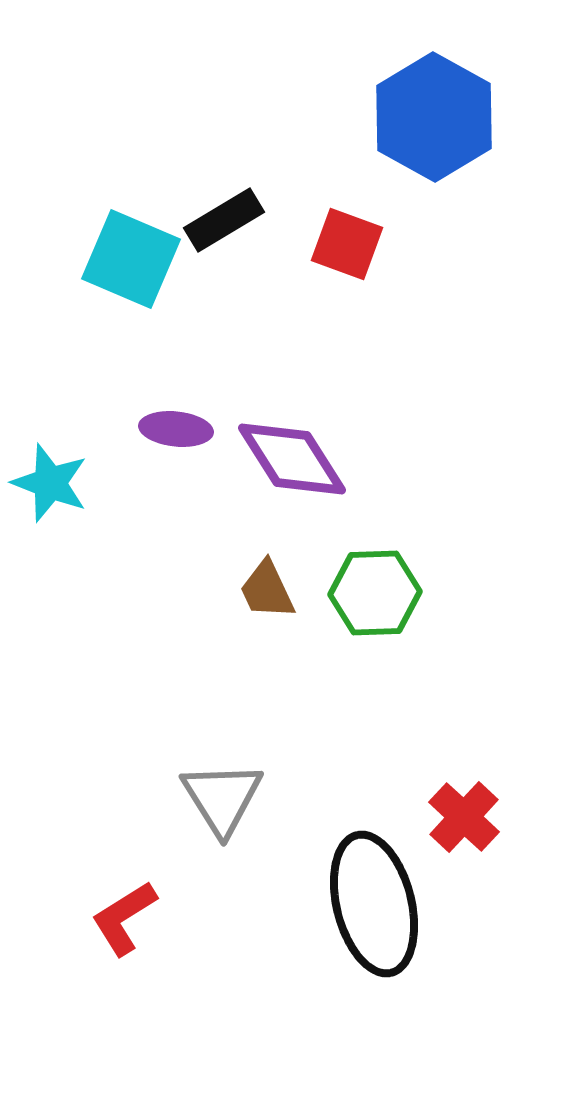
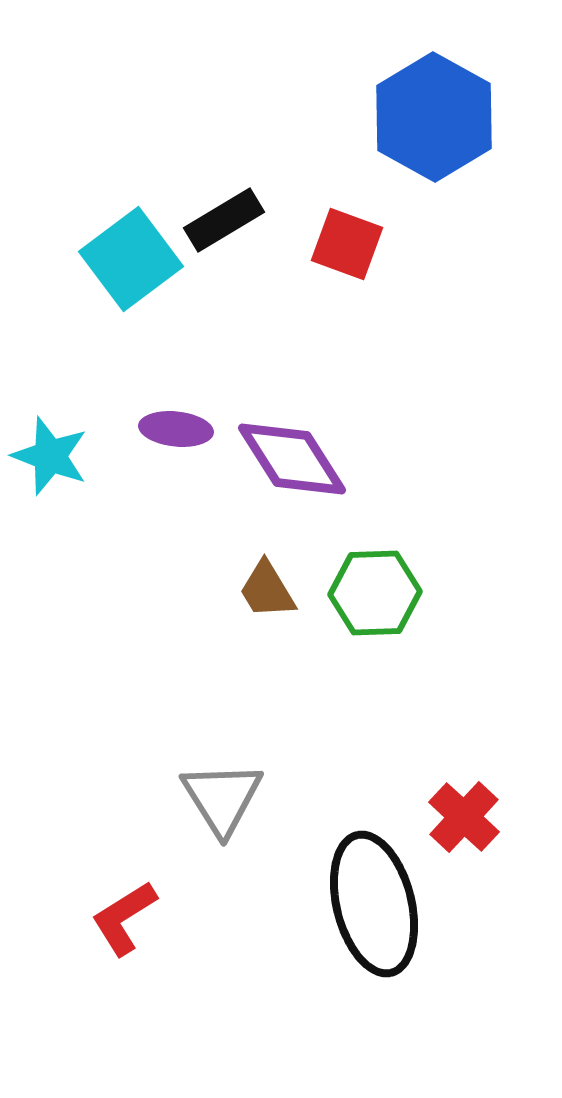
cyan square: rotated 30 degrees clockwise
cyan star: moved 27 px up
brown trapezoid: rotated 6 degrees counterclockwise
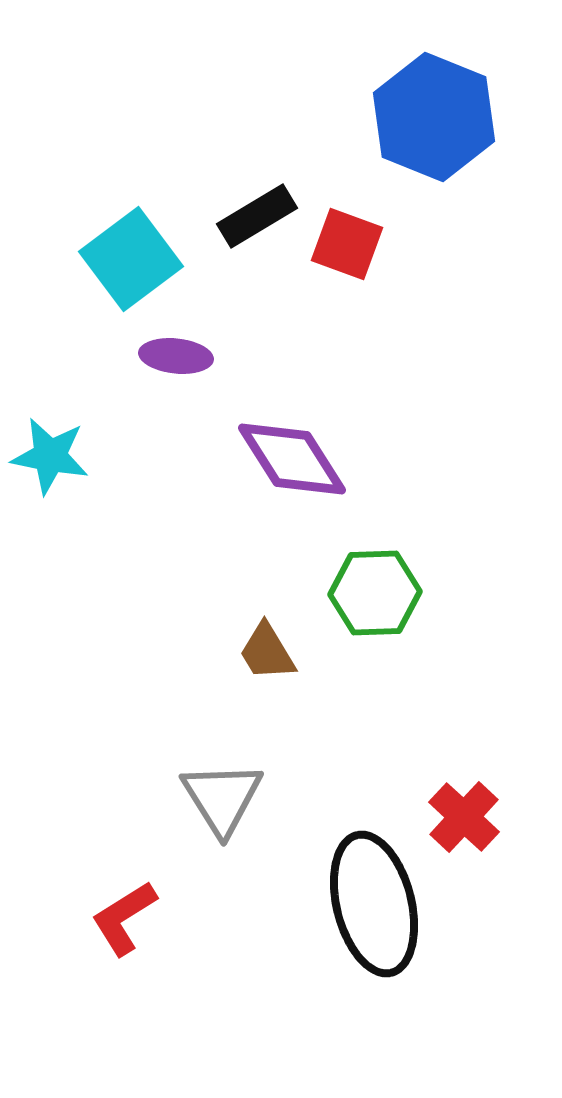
blue hexagon: rotated 7 degrees counterclockwise
black rectangle: moved 33 px right, 4 px up
purple ellipse: moved 73 px up
cyan star: rotated 10 degrees counterclockwise
brown trapezoid: moved 62 px down
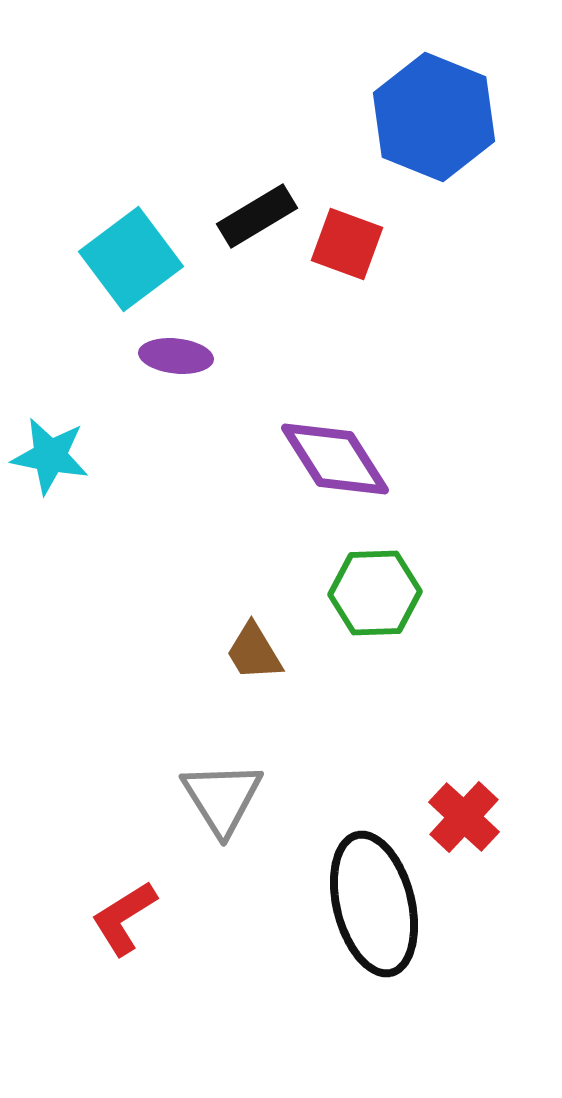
purple diamond: moved 43 px right
brown trapezoid: moved 13 px left
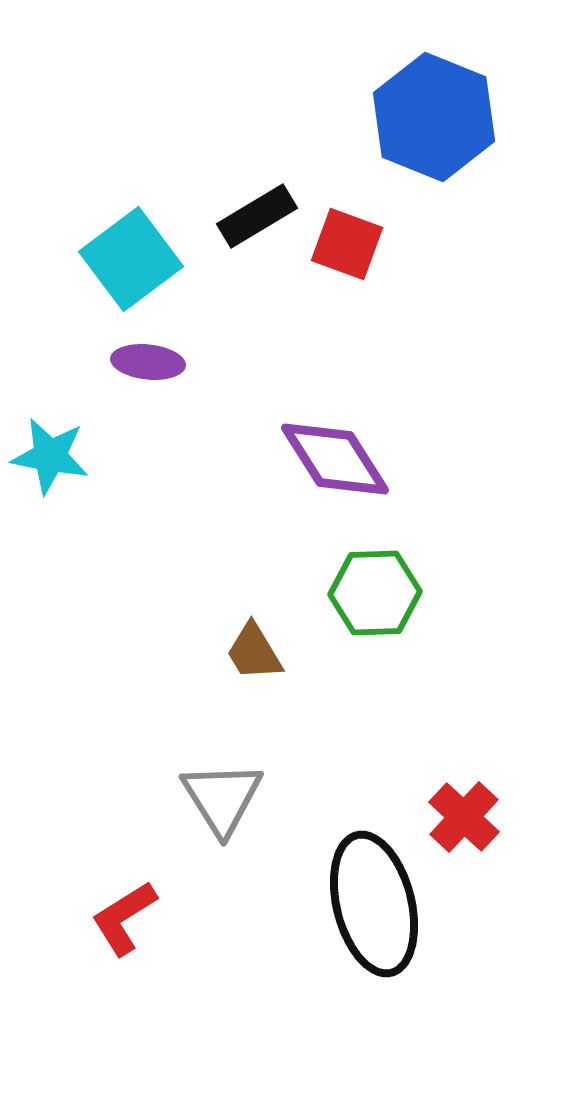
purple ellipse: moved 28 px left, 6 px down
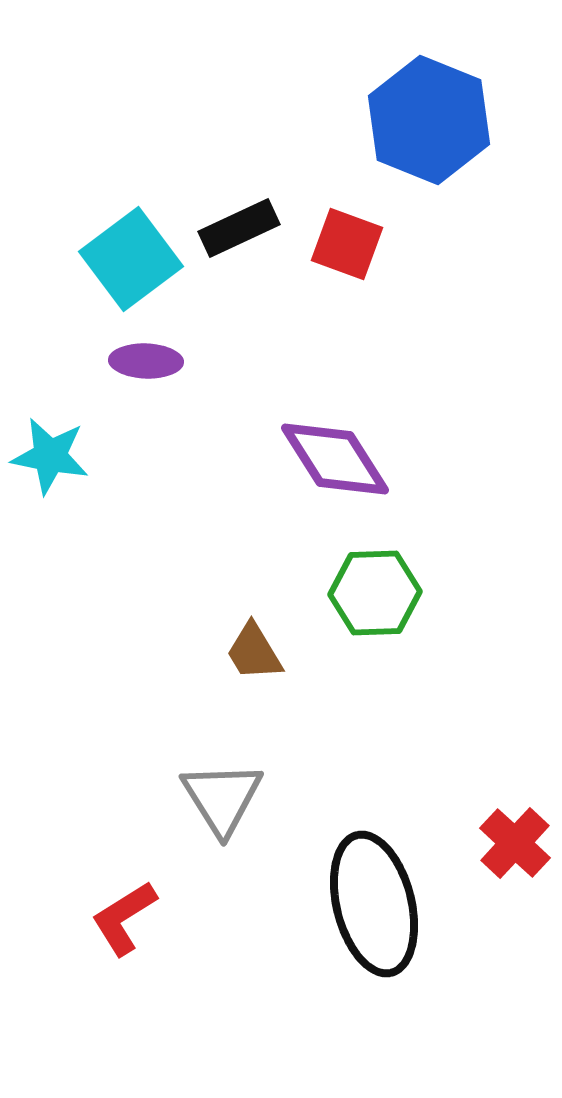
blue hexagon: moved 5 px left, 3 px down
black rectangle: moved 18 px left, 12 px down; rotated 6 degrees clockwise
purple ellipse: moved 2 px left, 1 px up; rotated 4 degrees counterclockwise
red cross: moved 51 px right, 26 px down
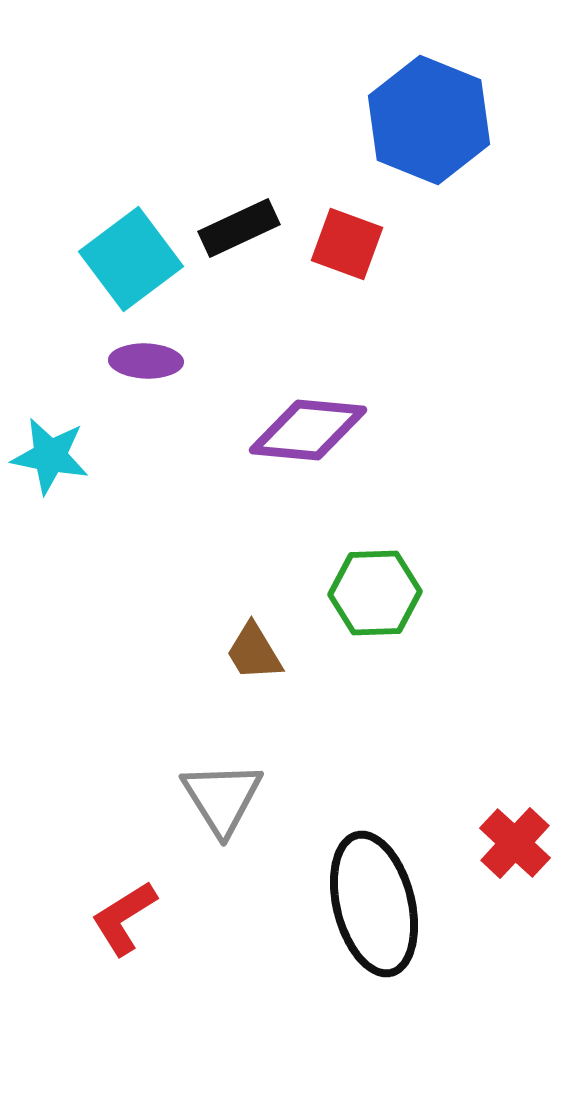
purple diamond: moved 27 px left, 29 px up; rotated 52 degrees counterclockwise
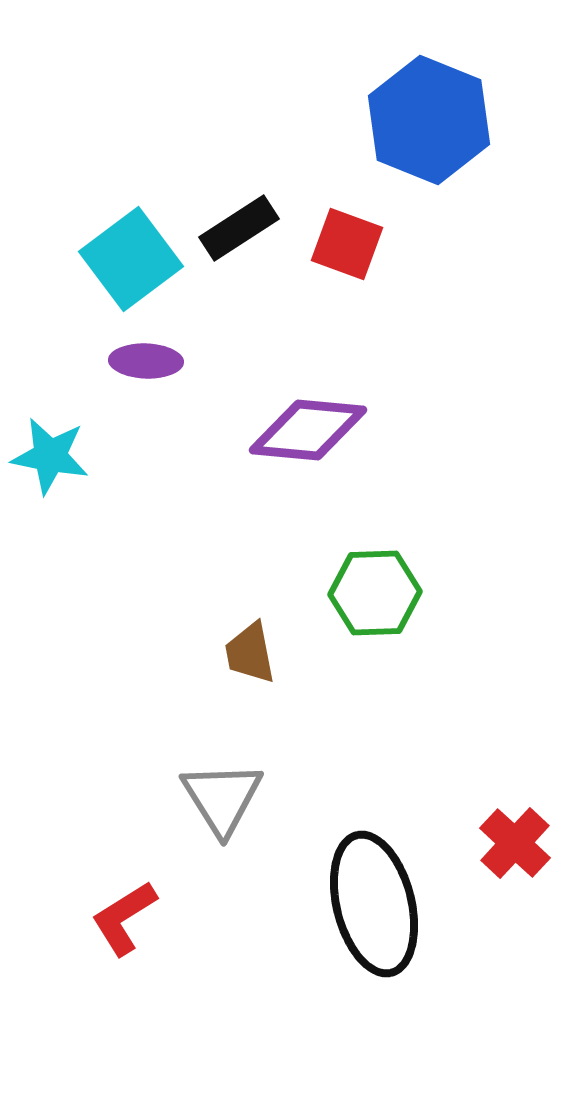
black rectangle: rotated 8 degrees counterclockwise
brown trapezoid: moved 4 px left, 1 px down; rotated 20 degrees clockwise
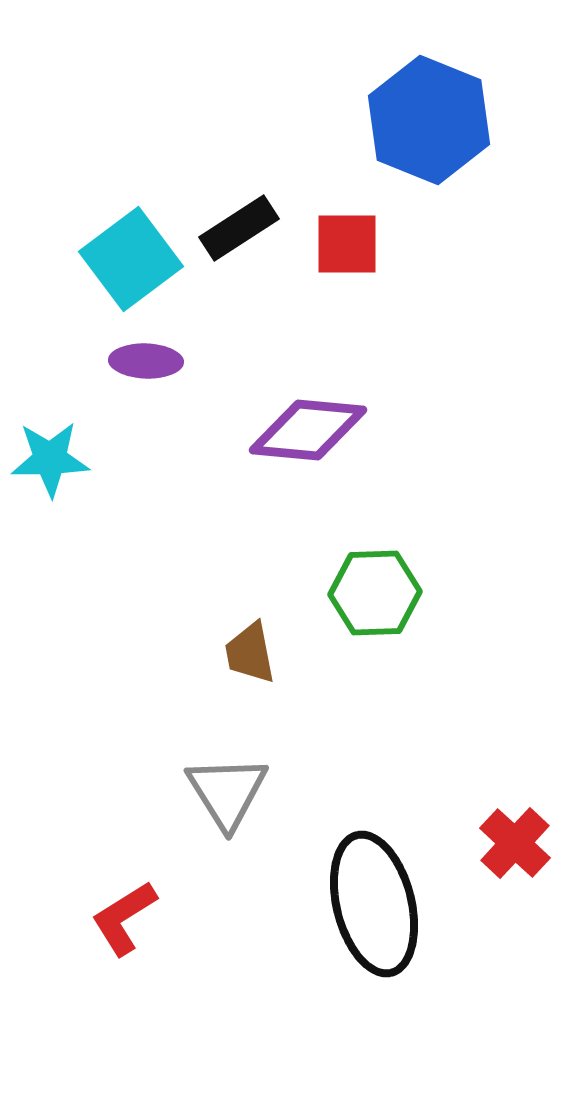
red square: rotated 20 degrees counterclockwise
cyan star: moved 3 px down; rotated 12 degrees counterclockwise
gray triangle: moved 5 px right, 6 px up
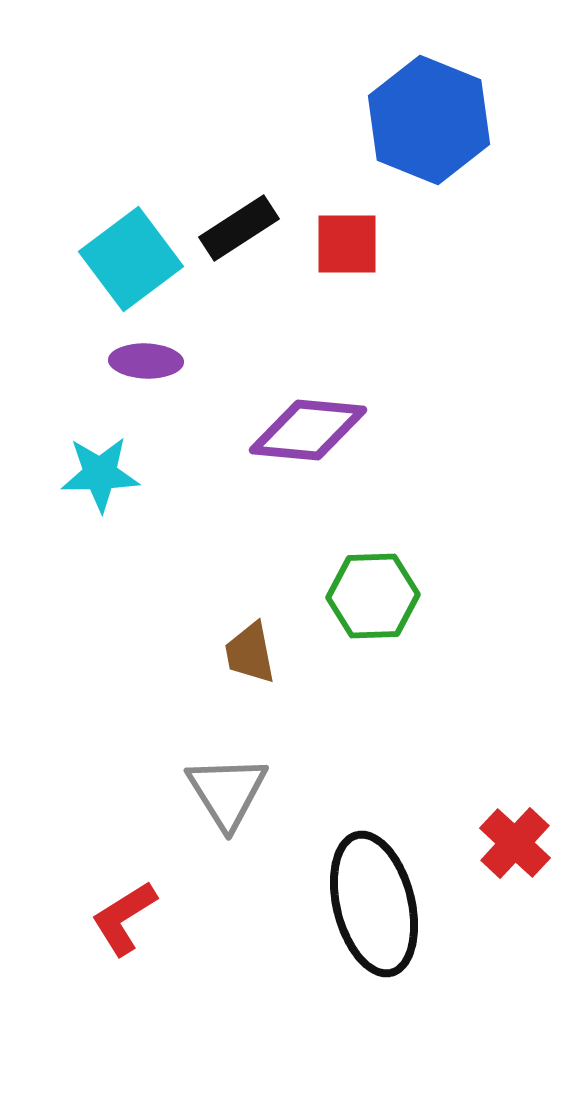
cyan star: moved 50 px right, 15 px down
green hexagon: moved 2 px left, 3 px down
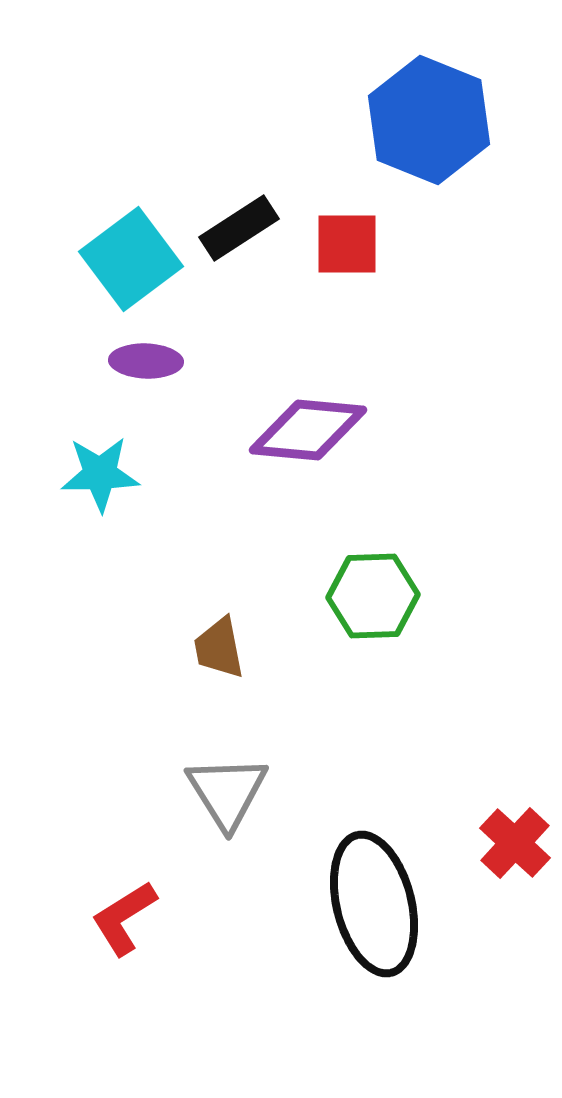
brown trapezoid: moved 31 px left, 5 px up
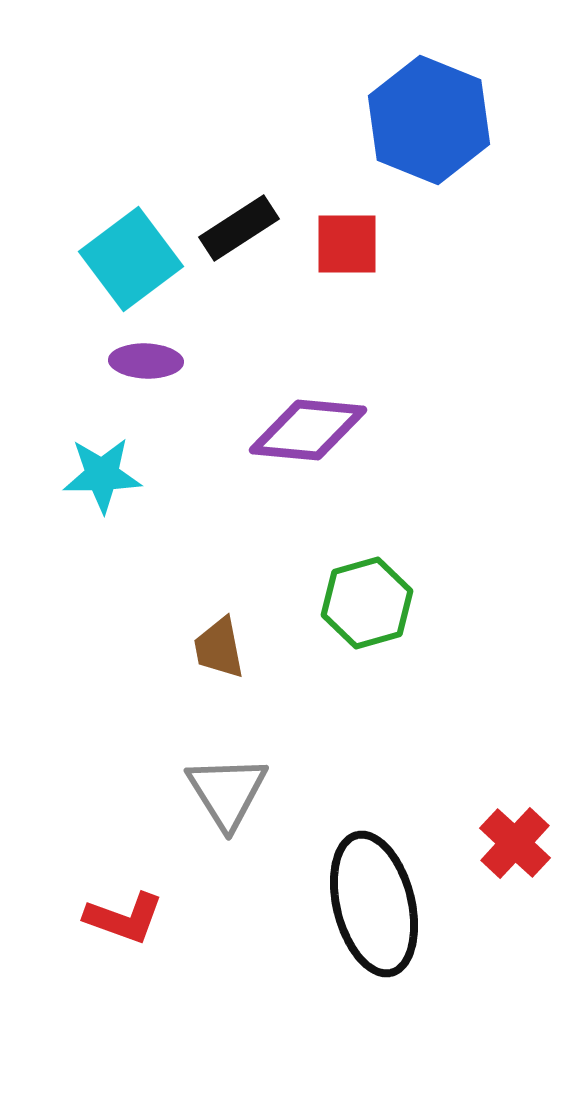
cyan star: moved 2 px right, 1 px down
green hexagon: moved 6 px left, 7 px down; rotated 14 degrees counterclockwise
red L-shape: rotated 128 degrees counterclockwise
